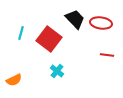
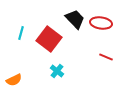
red line: moved 1 px left, 2 px down; rotated 16 degrees clockwise
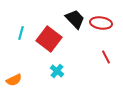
red line: rotated 40 degrees clockwise
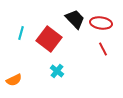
red line: moved 3 px left, 8 px up
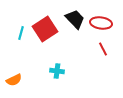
red square: moved 4 px left, 10 px up; rotated 20 degrees clockwise
cyan cross: rotated 32 degrees counterclockwise
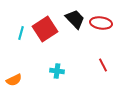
red line: moved 16 px down
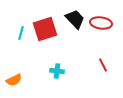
red square: rotated 15 degrees clockwise
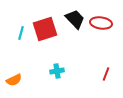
red line: moved 3 px right, 9 px down; rotated 48 degrees clockwise
cyan cross: rotated 16 degrees counterclockwise
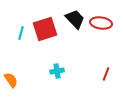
orange semicircle: moved 3 px left; rotated 98 degrees counterclockwise
